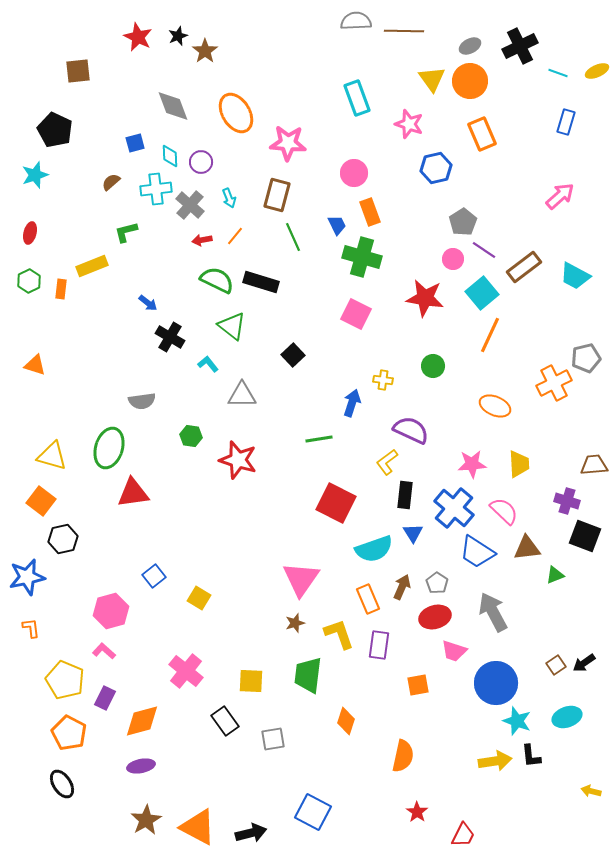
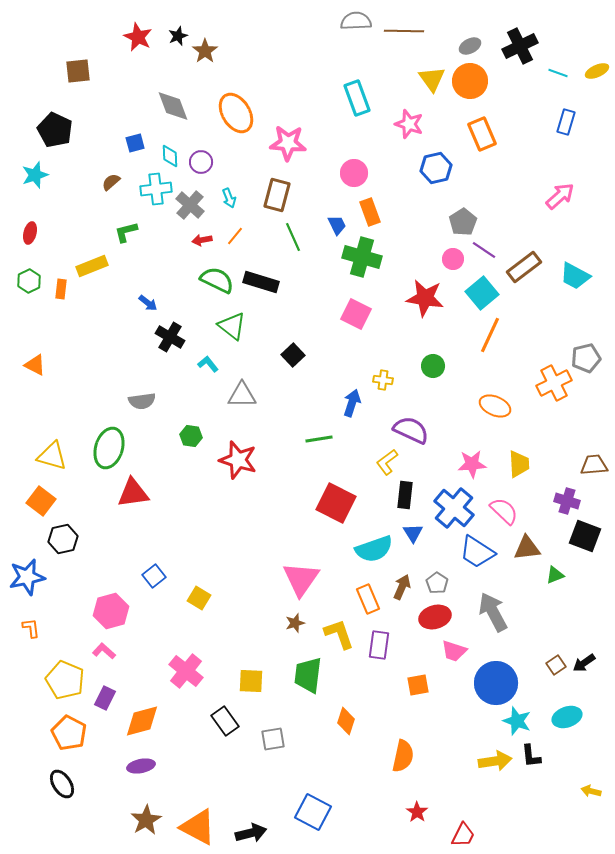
orange triangle at (35, 365): rotated 10 degrees clockwise
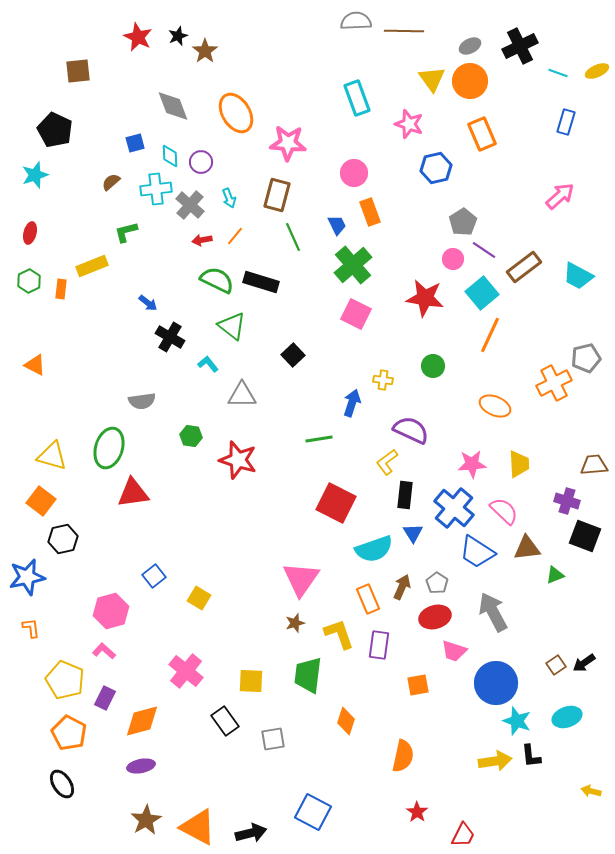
green cross at (362, 257): moved 9 px left, 8 px down; rotated 33 degrees clockwise
cyan trapezoid at (575, 276): moved 3 px right
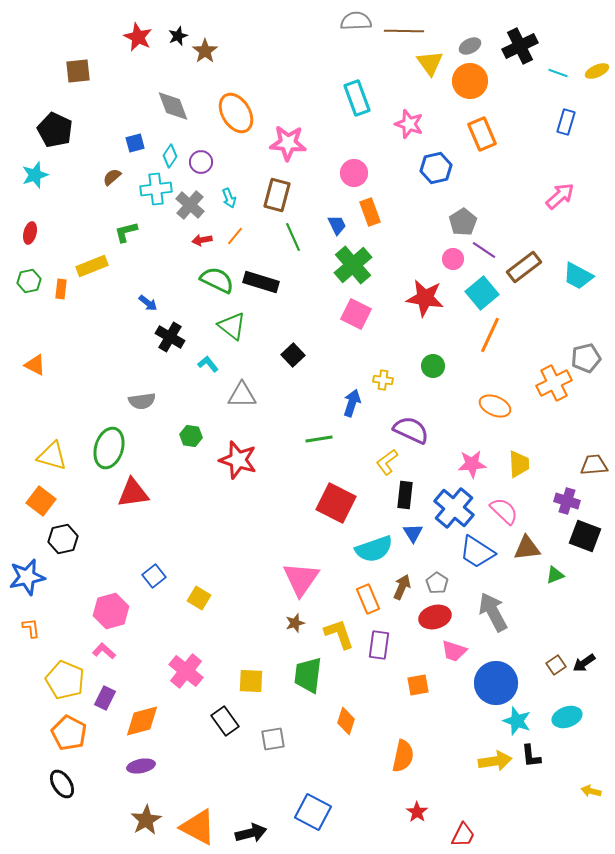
yellow triangle at (432, 79): moved 2 px left, 16 px up
cyan diamond at (170, 156): rotated 35 degrees clockwise
brown semicircle at (111, 182): moved 1 px right, 5 px up
green hexagon at (29, 281): rotated 15 degrees clockwise
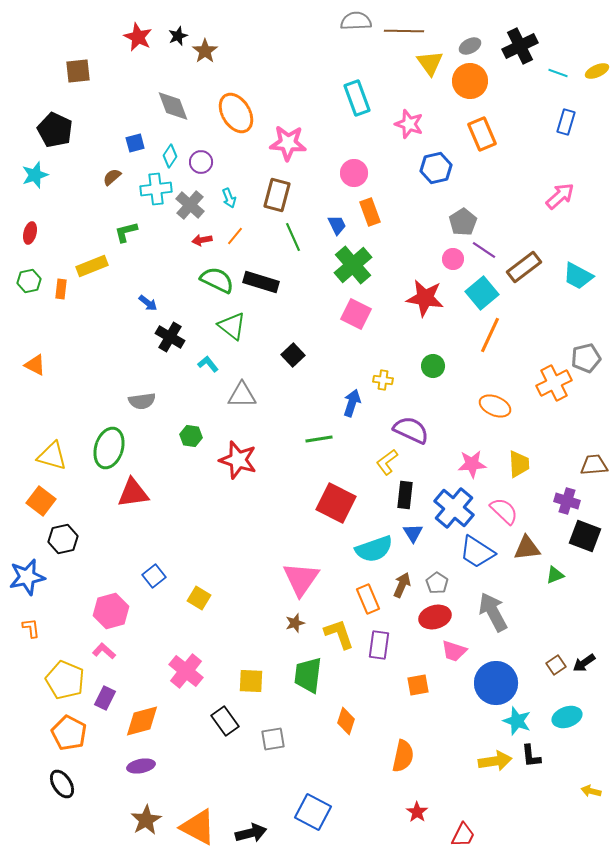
brown arrow at (402, 587): moved 2 px up
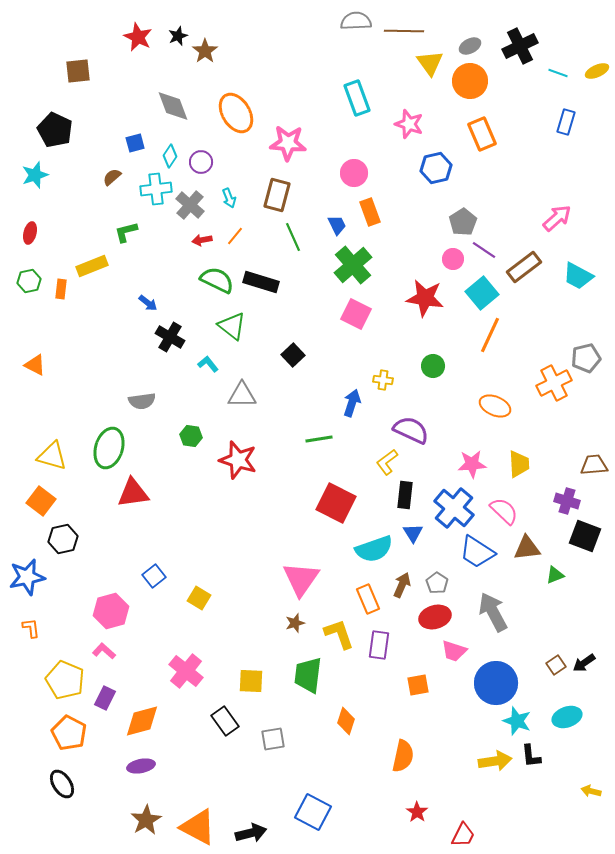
pink arrow at (560, 196): moved 3 px left, 22 px down
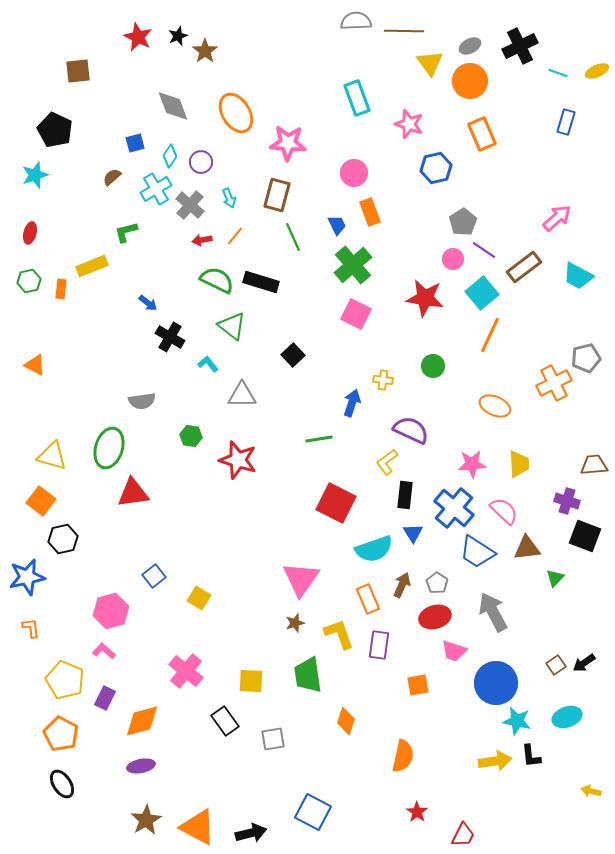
cyan cross at (156, 189): rotated 24 degrees counterclockwise
green triangle at (555, 575): moved 3 px down; rotated 24 degrees counterclockwise
green trapezoid at (308, 675): rotated 15 degrees counterclockwise
cyan star at (517, 721): rotated 8 degrees counterclockwise
orange pentagon at (69, 733): moved 8 px left, 1 px down
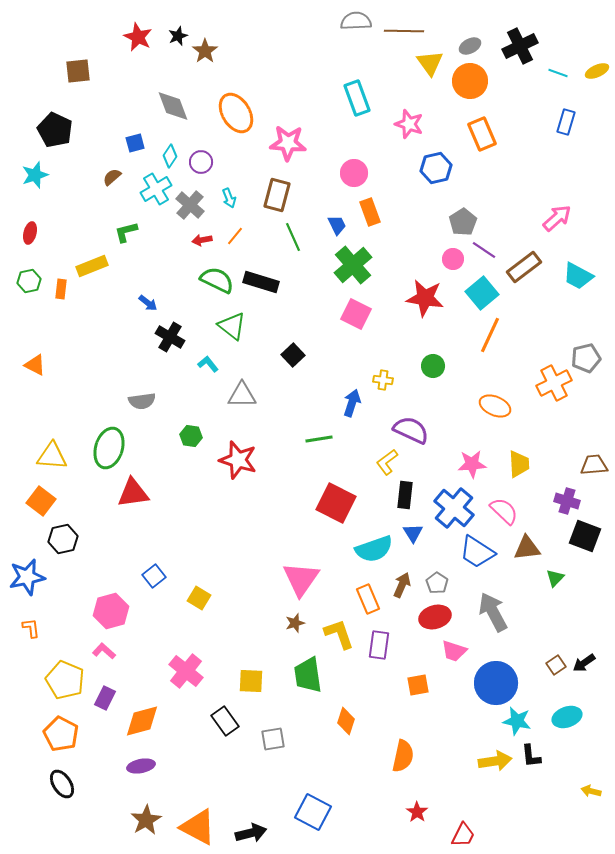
yellow triangle at (52, 456): rotated 12 degrees counterclockwise
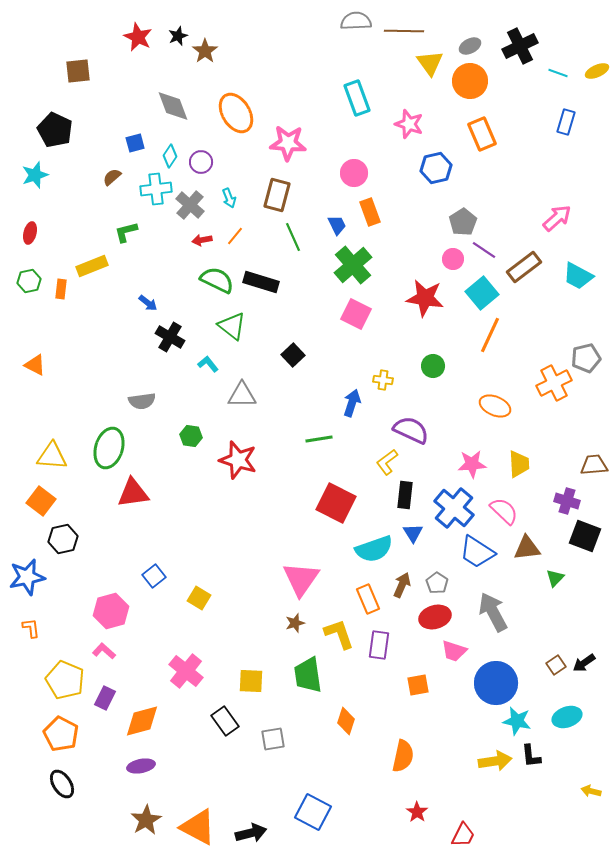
cyan cross at (156, 189): rotated 24 degrees clockwise
